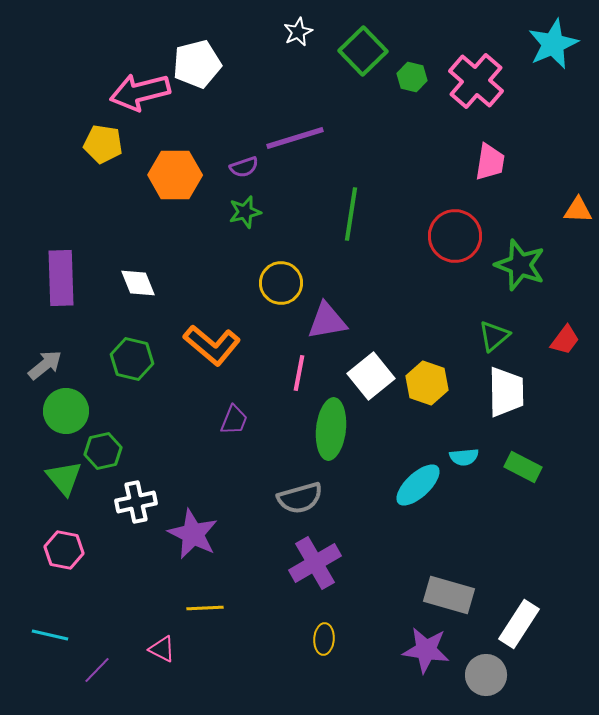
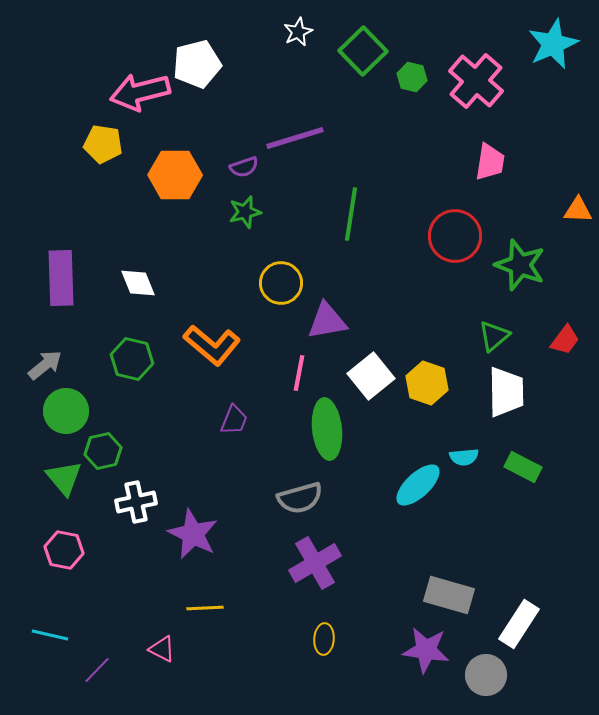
green ellipse at (331, 429): moved 4 px left; rotated 12 degrees counterclockwise
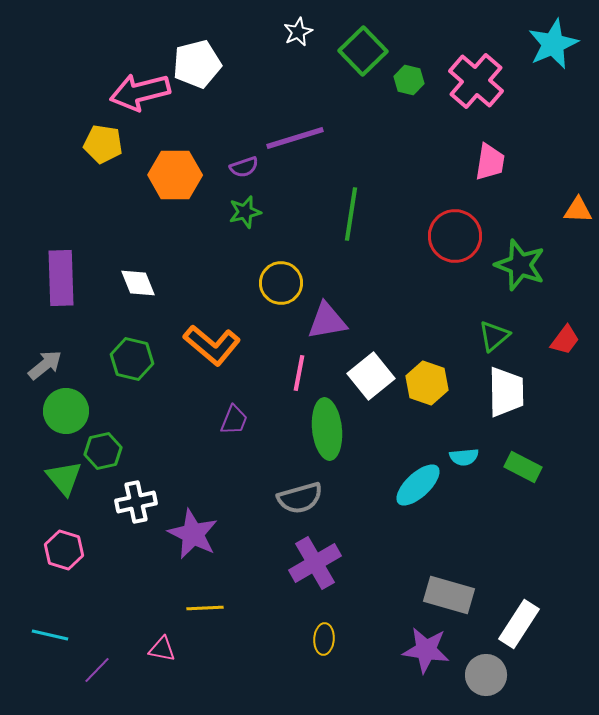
green hexagon at (412, 77): moved 3 px left, 3 px down
pink hexagon at (64, 550): rotated 6 degrees clockwise
pink triangle at (162, 649): rotated 16 degrees counterclockwise
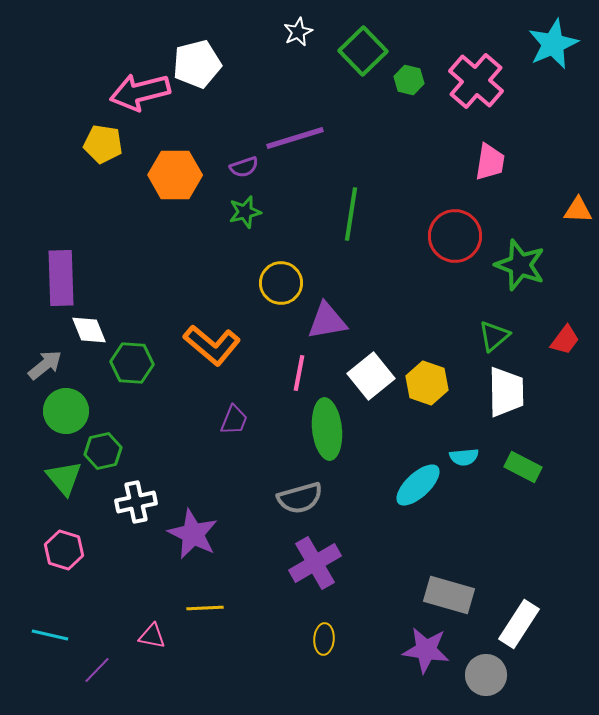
white diamond at (138, 283): moved 49 px left, 47 px down
green hexagon at (132, 359): moved 4 px down; rotated 9 degrees counterclockwise
pink triangle at (162, 649): moved 10 px left, 13 px up
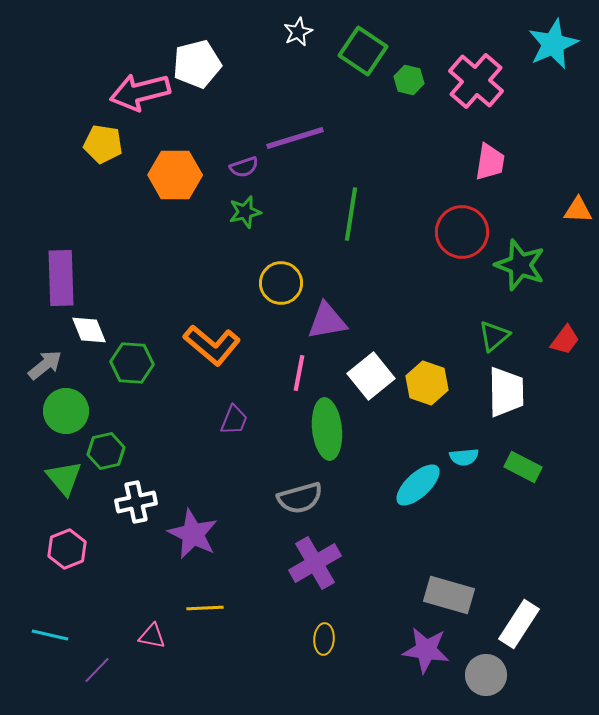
green square at (363, 51): rotated 12 degrees counterclockwise
red circle at (455, 236): moved 7 px right, 4 px up
green hexagon at (103, 451): moved 3 px right
pink hexagon at (64, 550): moved 3 px right, 1 px up; rotated 21 degrees clockwise
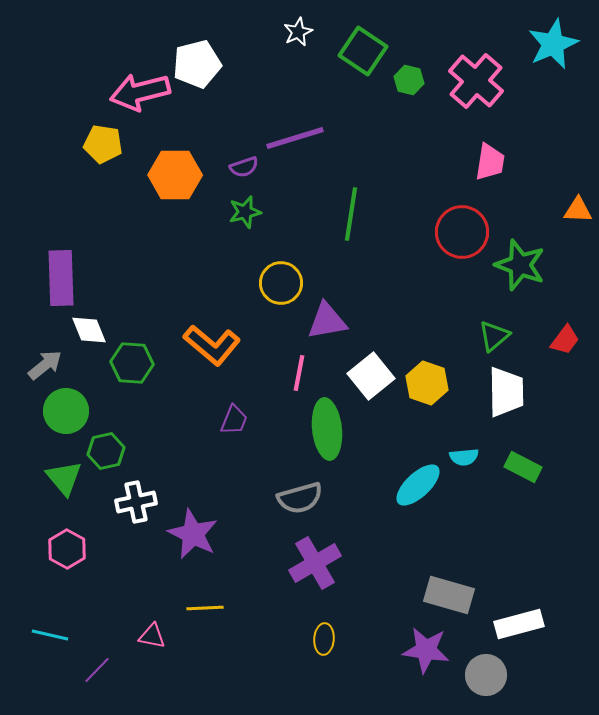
pink hexagon at (67, 549): rotated 9 degrees counterclockwise
white rectangle at (519, 624): rotated 42 degrees clockwise
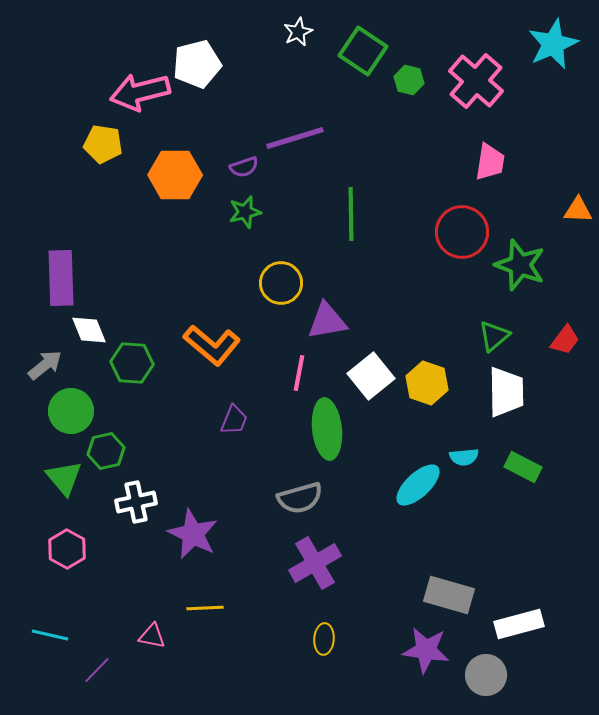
green line at (351, 214): rotated 10 degrees counterclockwise
green circle at (66, 411): moved 5 px right
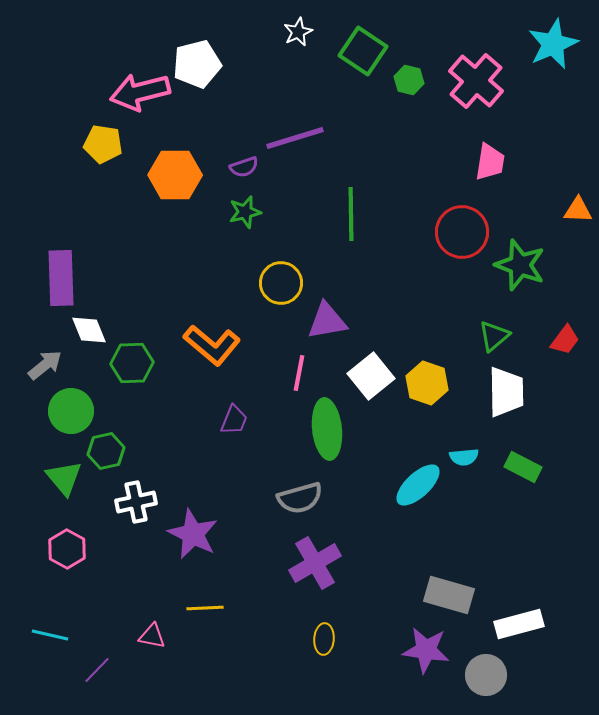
green hexagon at (132, 363): rotated 6 degrees counterclockwise
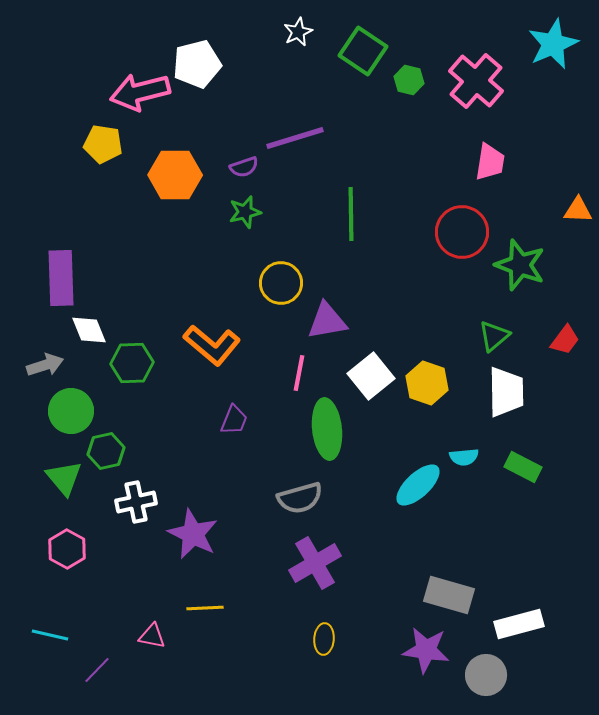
gray arrow at (45, 365): rotated 21 degrees clockwise
